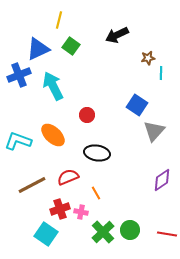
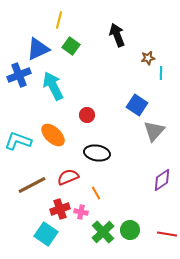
black arrow: rotated 95 degrees clockwise
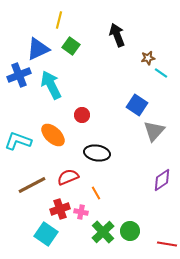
cyan line: rotated 56 degrees counterclockwise
cyan arrow: moved 2 px left, 1 px up
red circle: moved 5 px left
green circle: moved 1 px down
red line: moved 10 px down
